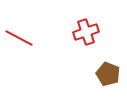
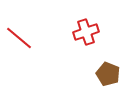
red line: rotated 12 degrees clockwise
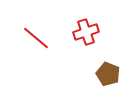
red line: moved 17 px right
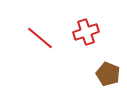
red line: moved 4 px right
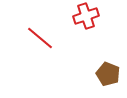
red cross: moved 16 px up
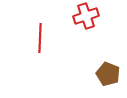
red line: rotated 52 degrees clockwise
